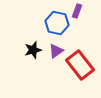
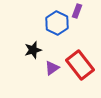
blue hexagon: rotated 15 degrees clockwise
purple triangle: moved 4 px left, 17 px down
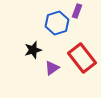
blue hexagon: rotated 15 degrees clockwise
red rectangle: moved 2 px right, 7 px up
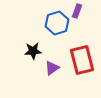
black star: moved 1 px down; rotated 12 degrees clockwise
red rectangle: moved 2 px down; rotated 24 degrees clockwise
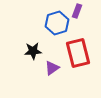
red rectangle: moved 4 px left, 7 px up
